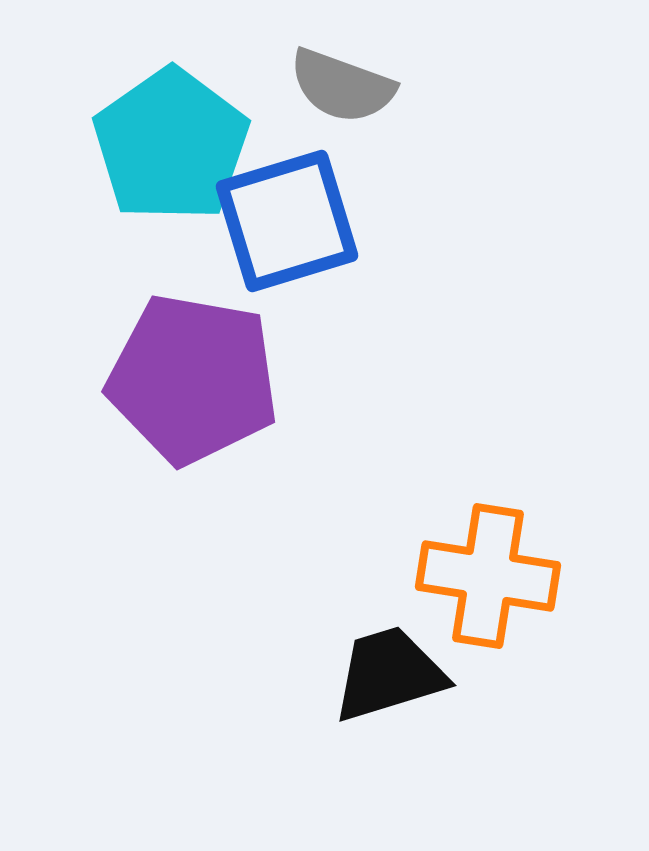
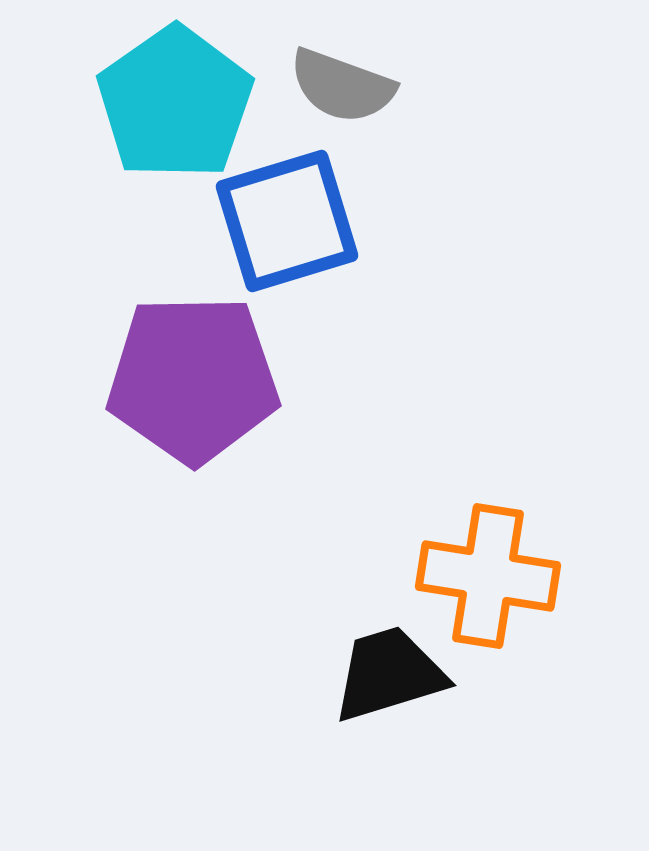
cyan pentagon: moved 4 px right, 42 px up
purple pentagon: rotated 11 degrees counterclockwise
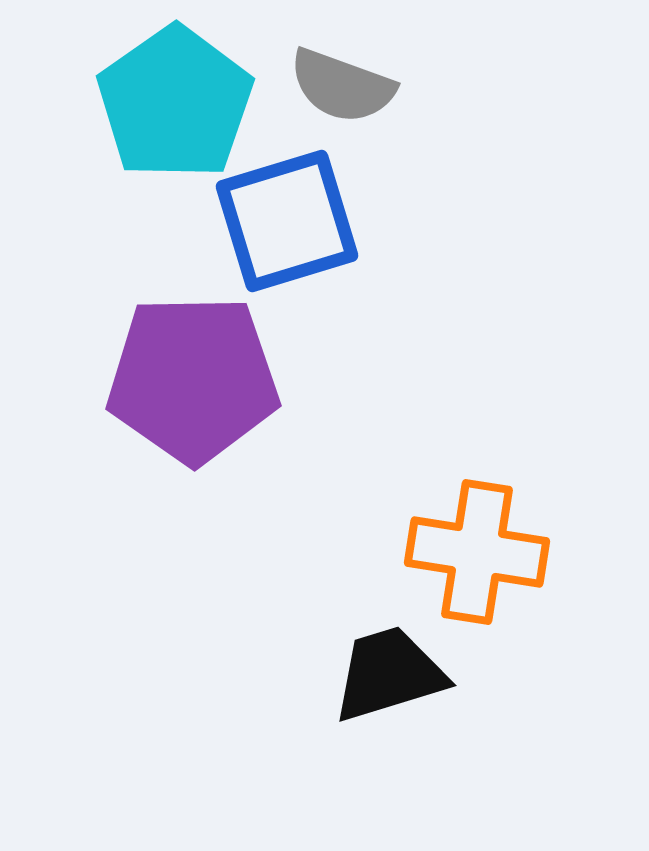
orange cross: moved 11 px left, 24 px up
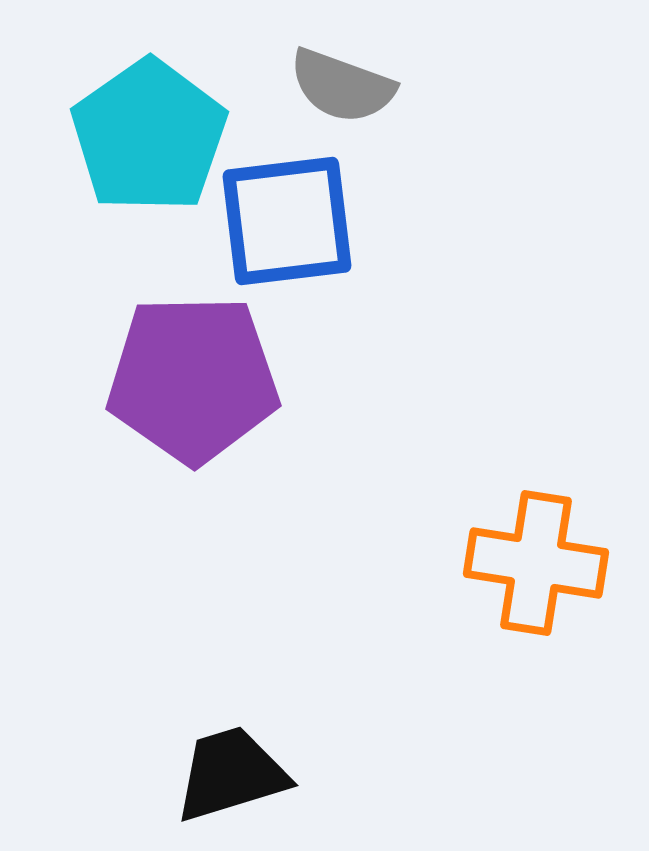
cyan pentagon: moved 26 px left, 33 px down
blue square: rotated 10 degrees clockwise
orange cross: moved 59 px right, 11 px down
black trapezoid: moved 158 px left, 100 px down
